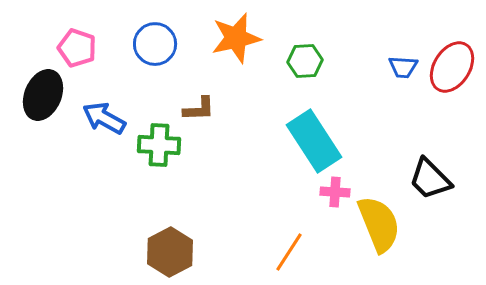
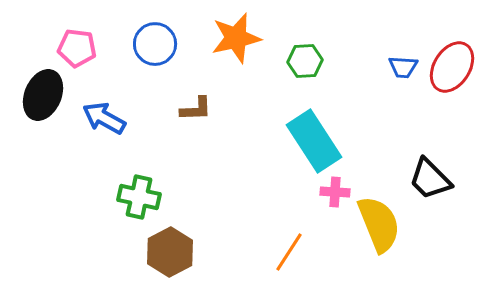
pink pentagon: rotated 12 degrees counterclockwise
brown L-shape: moved 3 px left
green cross: moved 20 px left, 52 px down; rotated 9 degrees clockwise
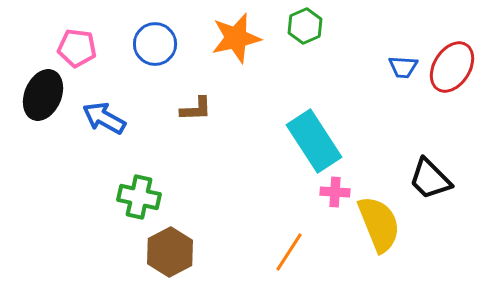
green hexagon: moved 35 px up; rotated 20 degrees counterclockwise
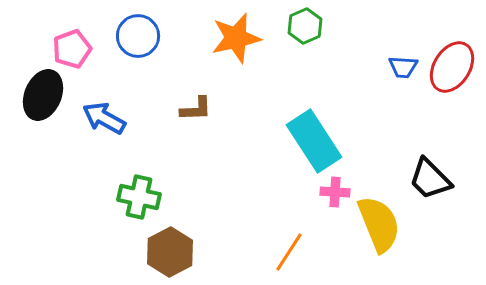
blue circle: moved 17 px left, 8 px up
pink pentagon: moved 5 px left, 1 px down; rotated 27 degrees counterclockwise
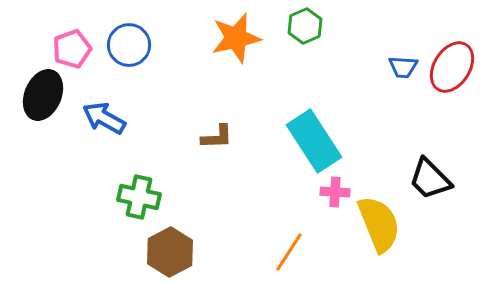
blue circle: moved 9 px left, 9 px down
brown L-shape: moved 21 px right, 28 px down
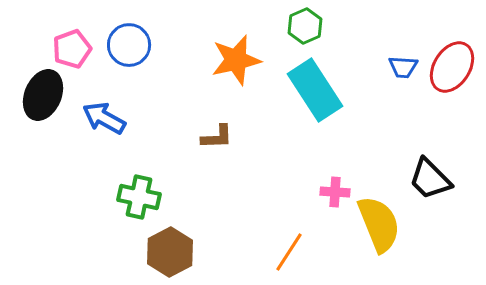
orange star: moved 22 px down
cyan rectangle: moved 1 px right, 51 px up
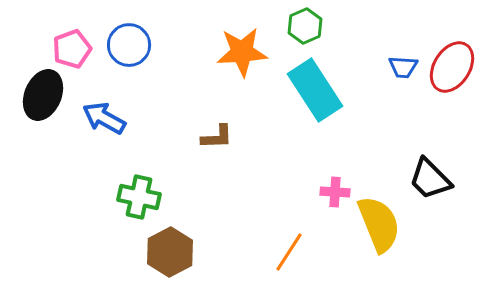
orange star: moved 6 px right, 8 px up; rotated 9 degrees clockwise
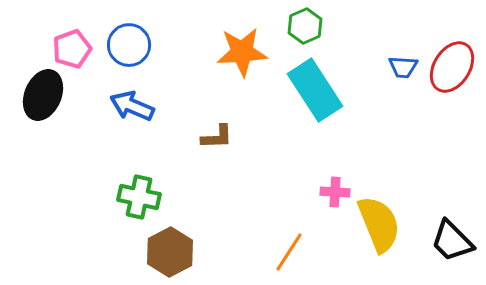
blue arrow: moved 28 px right, 12 px up; rotated 6 degrees counterclockwise
black trapezoid: moved 22 px right, 62 px down
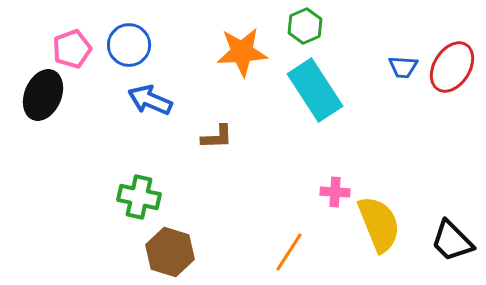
blue arrow: moved 18 px right, 6 px up
brown hexagon: rotated 15 degrees counterclockwise
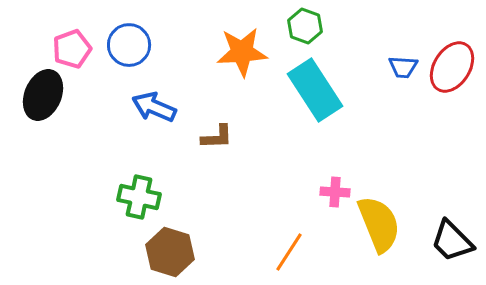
green hexagon: rotated 16 degrees counterclockwise
blue arrow: moved 4 px right, 7 px down
